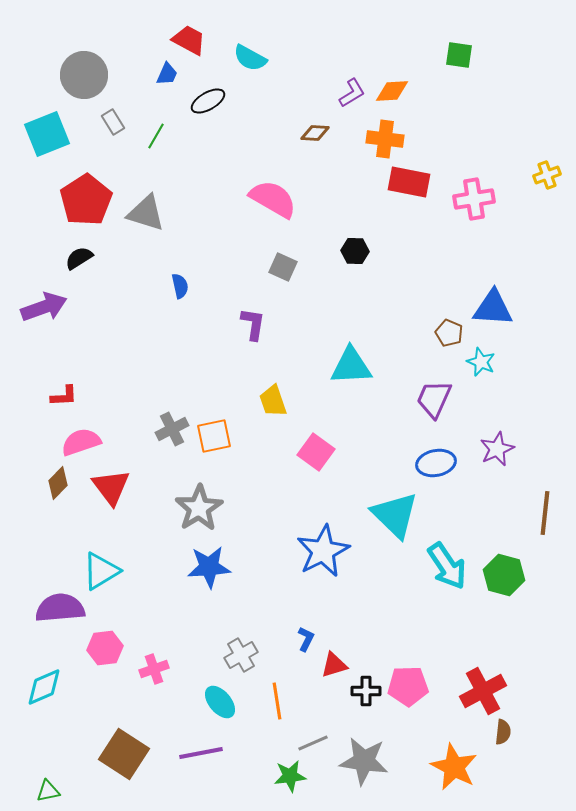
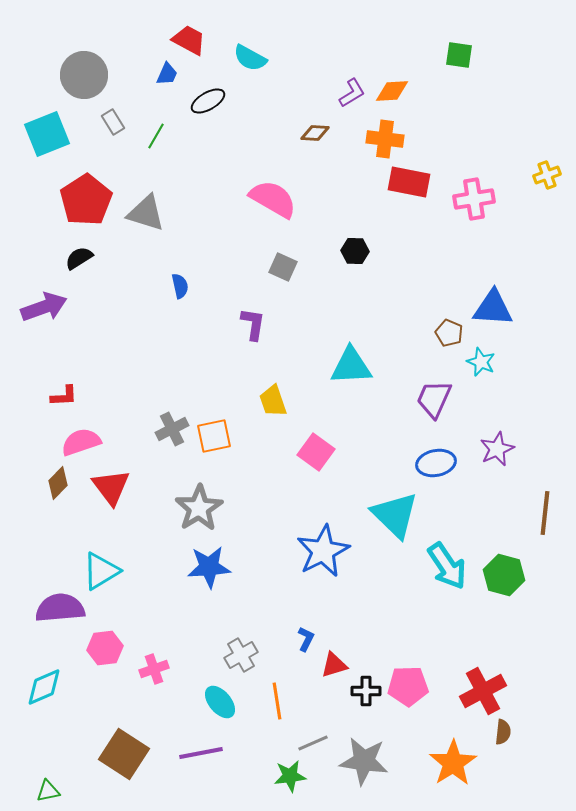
orange star at (454, 767): moved 1 px left, 4 px up; rotated 12 degrees clockwise
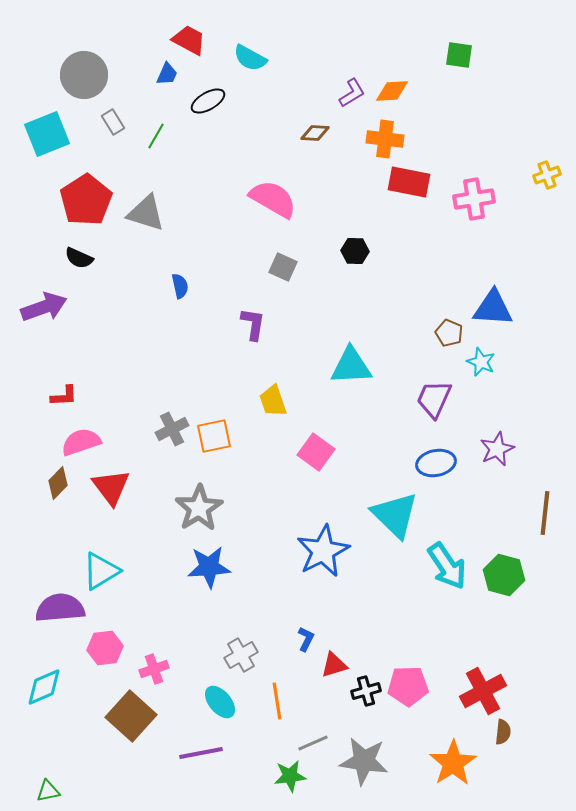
black semicircle at (79, 258): rotated 124 degrees counterclockwise
black cross at (366, 691): rotated 16 degrees counterclockwise
brown square at (124, 754): moved 7 px right, 38 px up; rotated 9 degrees clockwise
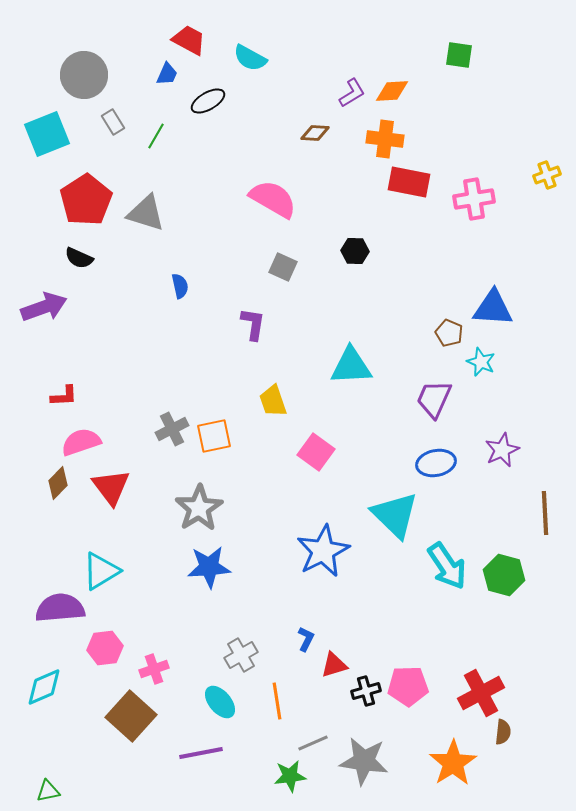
purple star at (497, 449): moved 5 px right, 1 px down
brown line at (545, 513): rotated 9 degrees counterclockwise
red cross at (483, 691): moved 2 px left, 2 px down
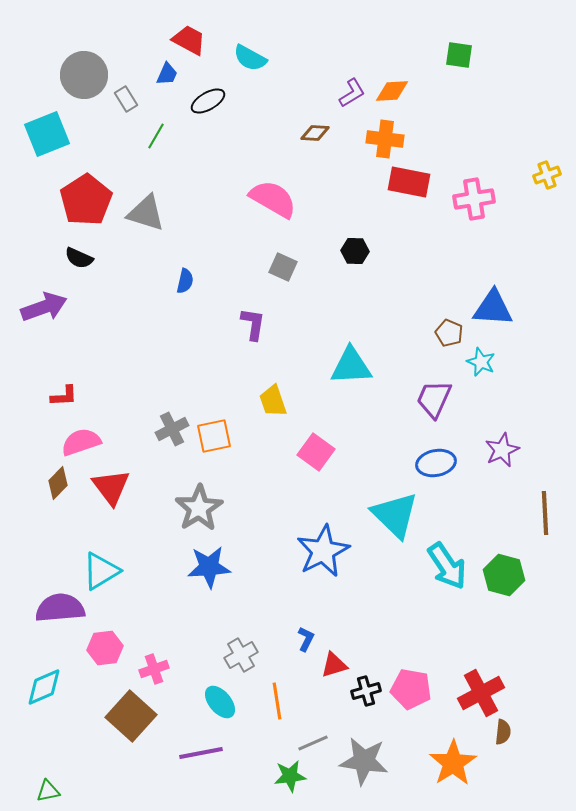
gray rectangle at (113, 122): moved 13 px right, 23 px up
blue semicircle at (180, 286): moved 5 px right, 5 px up; rotated 25 degrees clockwise
pink pentagon at (408, 686): moved 3 px right, 3 px down; rotated 12 degrees clockwise
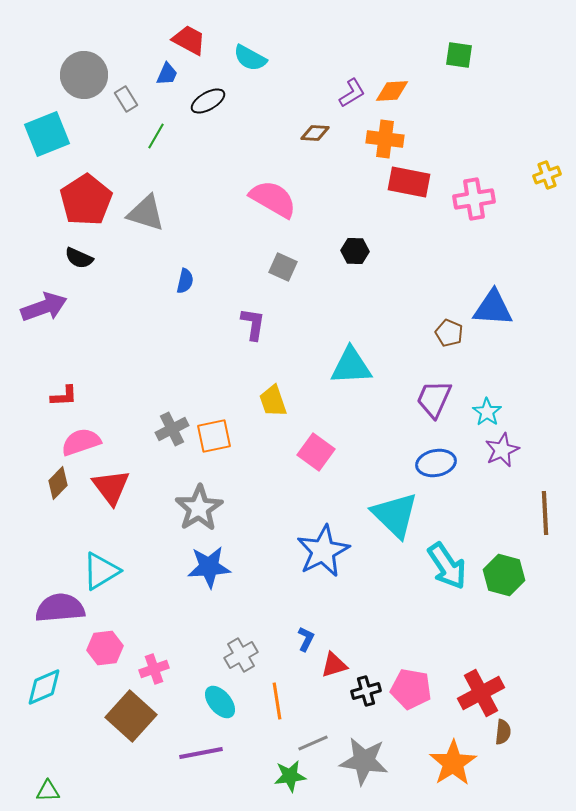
cyan star at (481, 362): moved 6 px right, 50 px down; rotated 12 degrees clockwise
green triangle at (48, 791): rotated 10 degrees clockwise
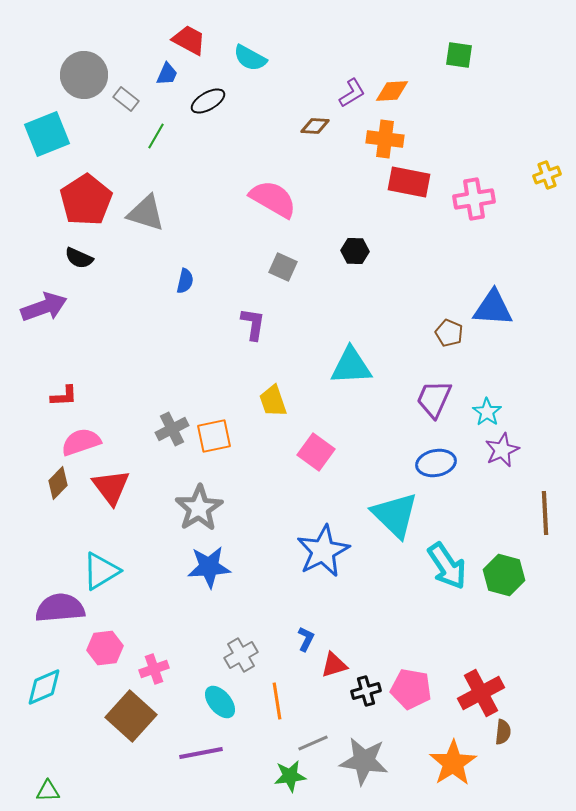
gray rectangle at (126, 99): rotated 20 degrees counterclockwise
brown diamond at (315, 133): moved 7 px up
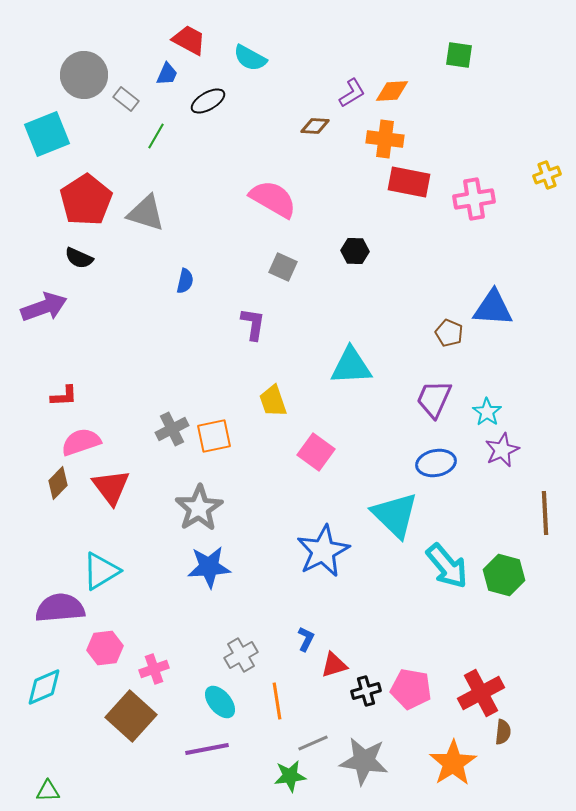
cyan arrow at (447, 566): rotated 6 degrees counterclockwise
purple line at (201, 753): moved 6 px right, 4 px up
